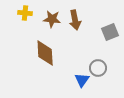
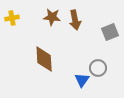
yellow cross: moved 13 px left, 5 px down; rotated 16 degrees counterclockwise
brown star: moved 2 px up
brown diamond: moved 1 px left, 6 px down
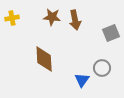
gray square: moved 1 px right, 1 px down
gray circle: moved 4 px right
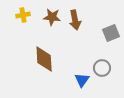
yellow cross: moved 11 px right, 3 px up
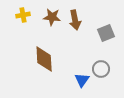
gray square: moved 5 px left
gray circle: moved 1 px left, 1 px down
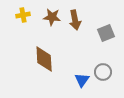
gray circle: moved 2 px right, 3 px down
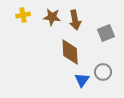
brown diamond: moved 26 px right, 7 px up
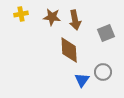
yellow cross: moved 2 px left, 1 px up
brown diamond: moved 1 px left, 2 px up
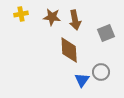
gray circle: moved 2 px left
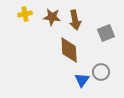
yellow cross: moved 4 px right
